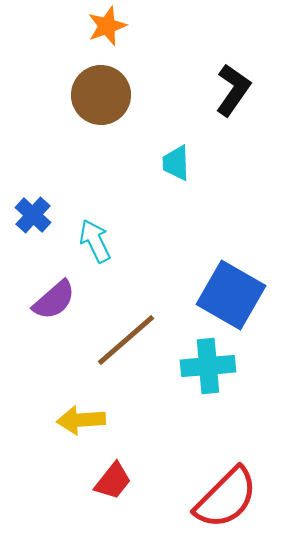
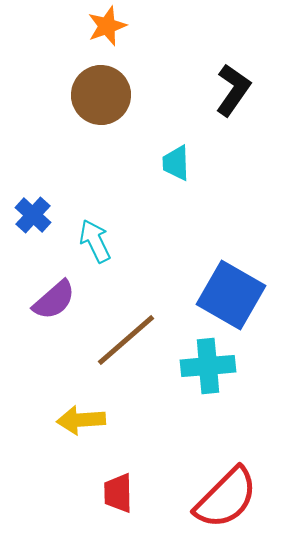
red trapezoid: moved 5 px right, 12 px down; rotated 141 degrees clockwise
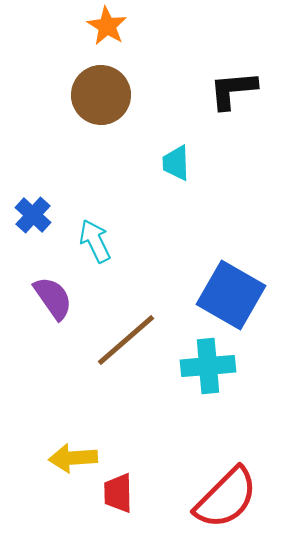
orange star: rotated 21 degrees counterclockwise
black L-shape: rotated 130 degrees counterclockwise
purple semicircle: moved 1 px left, 2 px up; rotated 84 degrees counterclockwise
yellow arrow: moved 8 px left, 38 px down
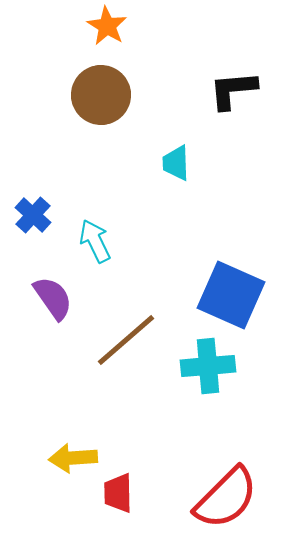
blue square: rotated 6 degrees counterclockwise
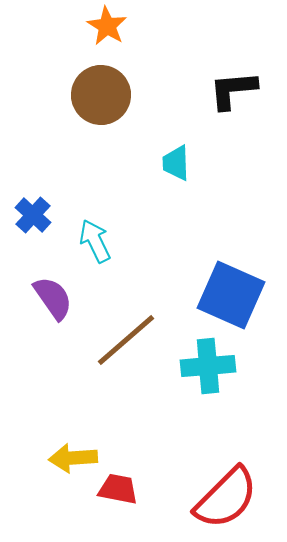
red trapezoid: moved 4 px up; rotated 102 degrees clockwise
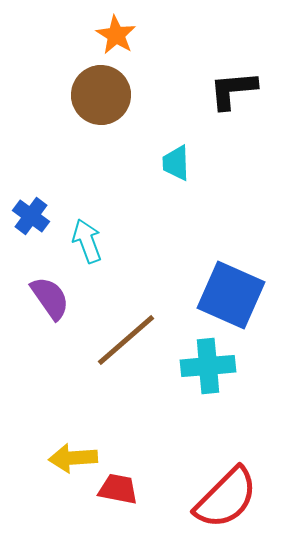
orange star: moved 9 px right, 9 px down
blue cross: moved 2 px left, 1 px down; rotated 6 degrees counterclockwise
cyan arrow: moved 8 px left; rotated 6 degrees clockwise
purple semicircle: moved 3 px left
